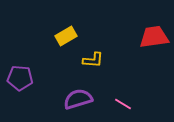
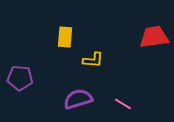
yellow rectangle: moved 1 px left, 1 px down; rotated 55 degrees counterclockwise
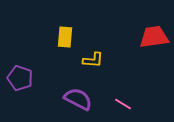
purple pentagon: rotated 15 degrees clockwise
purple semicircle: rotated 44 degrees clockwise
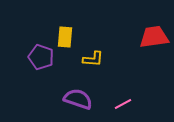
yellow L-shape: moved 1 px up
purple pentagon: moved 21 px right, 21 px up
purple semicircle: rotated 8 degrees counterclockwise
pink line: rotated 60 degrees counterclockwise
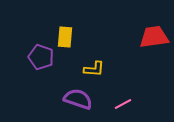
yellow L-shape: moved 1 px right, 10 px down
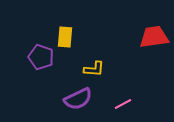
purple semicircle: rotated 136 degrees clockwise
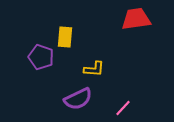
red trapezoid: moved 18 px left, 18 px up
pink line: moved 4 px down; rotated 18 degrees counterclockwise
